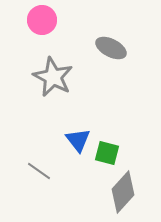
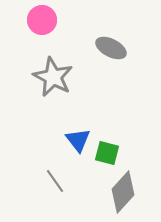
gray line: moved 16 px right, 10 px down; rotated 20 degrees clockwise
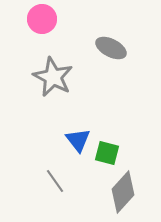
pink circle: moved 1 px up
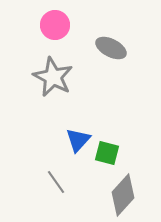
pink circle: moved 13 px right, 6 px down
blue triangle: rotated 20 degrees clockwise
gray line: moved 1 px right, 1 px down
gray diamond: moved 3 px down
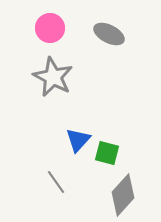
pink circle: moved 5 px left, 3 px down
gray ellipse: moved 2 px left, 14 px up
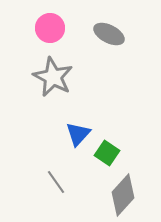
blue triangle: moved 6 px up
green square: rotated 20 degrees clockwise
